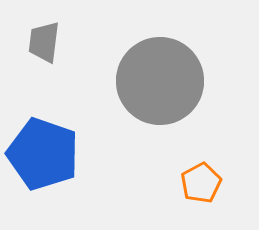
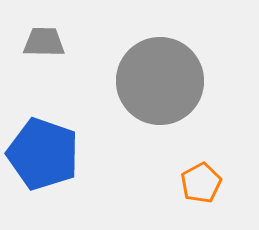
gray trapezoid: rotated 84 degrees clockwise
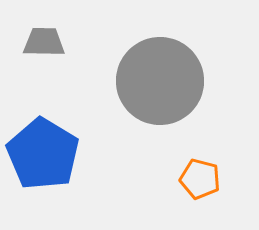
blue pentagon: rotated 12 degrees clockwise
orange pentagon: moved 1 px left, 4 px up; rotated 30 degrees counterclockwise
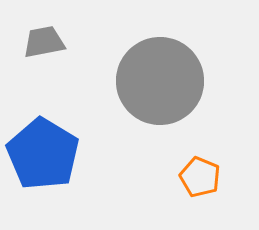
gray trapezoid: rotated 12 degrees counterclockwise
orange pentagon: moved 2 px up; rotated 9 degrees clockwise
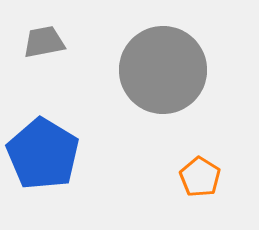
gray circle: moved 3 px right, 11 px up
orange pentagon: rotated 9 degrees clockwise
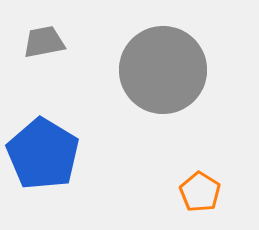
orange pentagon: moved 15 px down
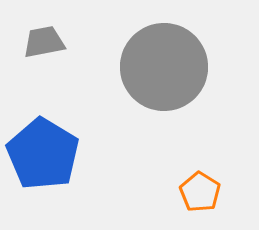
gray circle: moved 1 px right, 3 px up
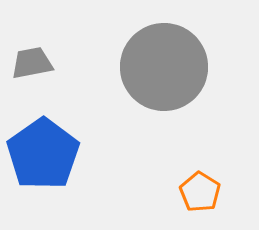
gray trapezoid: moved 12 px left, 21 px down
blue pentagon: rotated 6 degrees clockwise
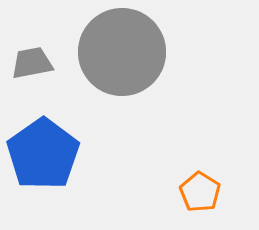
gray circle: moved 42 px left, 15 px up
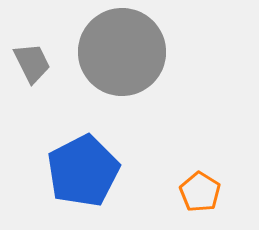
gray trapezoid: rotated 75 degrees clockwise
blue pentagon: moved 40 px right, 17 px down; rotated 8 degrees clockwise
